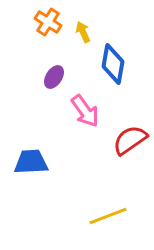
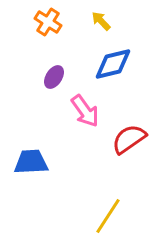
yellow arrow: moved 18 px right, 11 px up; rotated 20 degrees counterclockwise
blue diamond: rotated 66 degrees clockwise
red semicircle: moved 1 px left, 1 px up
yellow line: rotated 36 degrees counterclockwise
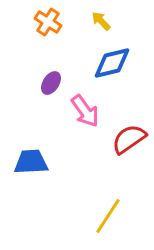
blue diamond: moved 1 px left, 1 px up
purple ellipse: moved 3 px left, 6 px down
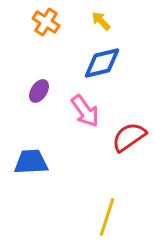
orange cross: moved 2 px left
blue diamond: moved 10 px left
purple ellipse: moved 12 px left, 8 px down
red semicircle: moved 2 px up
yellow line: moved 1 px left, 1 px down; rotated 15 degrees counterclockwise
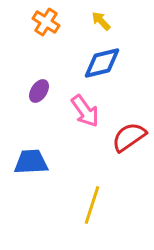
yellow line: moved 15 px left, 12 px up
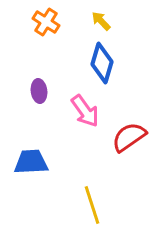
blue diamond: rotated 60 degrees counterclockwise
purple ellipse: rotated 40 degrees counterclockwise
yellow line: rotated 36 degrees counterclockwise
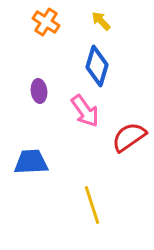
blue diamond: moved 5 px left, 3 px down
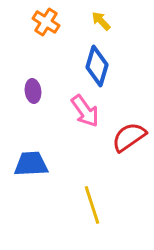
purple ellipse: moved 6 px left
blue trapezoid: moved 2 px down
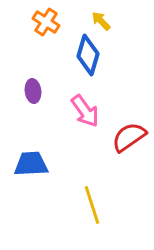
blue diamond: moved 9 px left, 11 px up
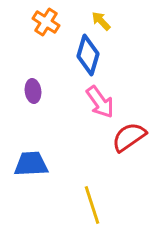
pink arrow: moved 15 px right, 9 px up
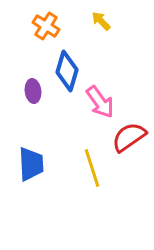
orange cross: moved 4 px down
blue diamond: moved 21 px left, 16 px down
blue trapezoid: rotated 90 degrees clockwise
yellow line: moved 37 px up
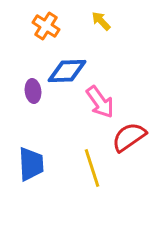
blue diamond: rotated 72 degrees clockwise
